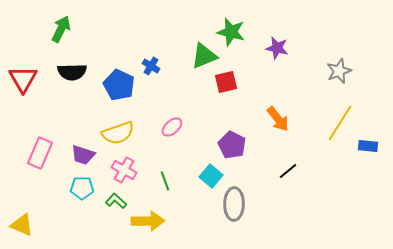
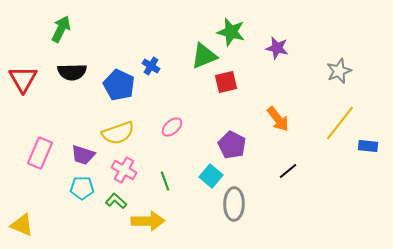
yellow line: rotated 6 degrees clockwise
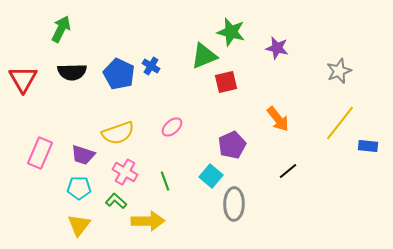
blue pentagon: moved 11 px up
purple pentagon: rotated 20 degrees clockwise
pink cross: moved 1 px right, 2 px down
cyan pentagon: moved 3 px left
yellow triangle: moved 57 px right; rotated 45 degrees clockwise
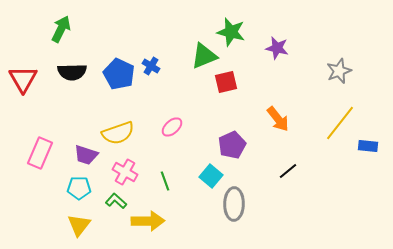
purple trapezoid: moved 3 px right
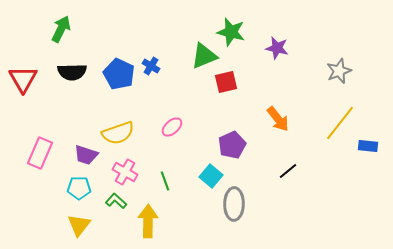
yellow arrow: rotated 88 degrees counterclockwise
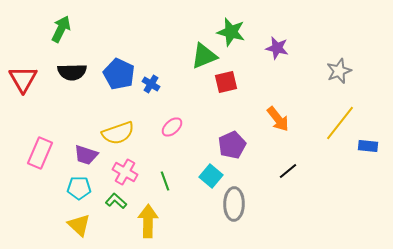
blue cross: moved 18 px down
yellow triangle: rotated 25 degrees counterclockwise
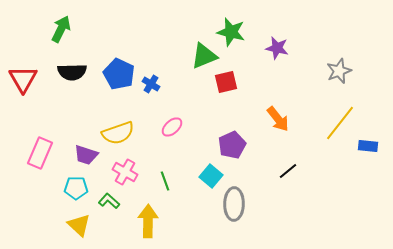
cyan pentagon: moved 3 px left
green L-shape: moved 7 px left
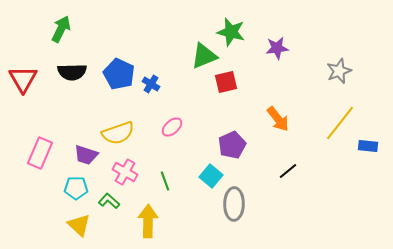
purple star: rotated 20 degrees counterclockwise
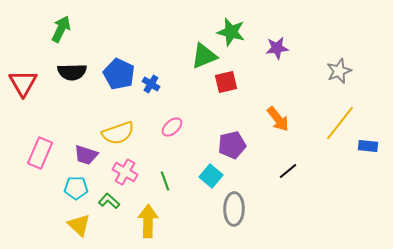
red triangle: moved 4 px down
purple pentagon: rotated 12 degrees clockwise
gray ellipse: moved 5 px down
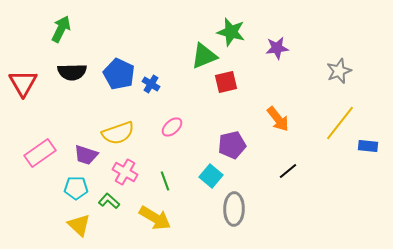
pink rectangle: rotated 32 degrees clockwise
yellow arrow: moved 7 px right, 3 px up; rotated 120 degrees clockwise
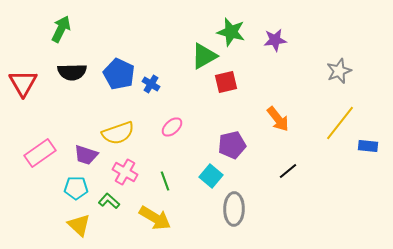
purple star: moved 2 px left, 8 px up
green triangle: rotated 8 degrees counterclockwise
